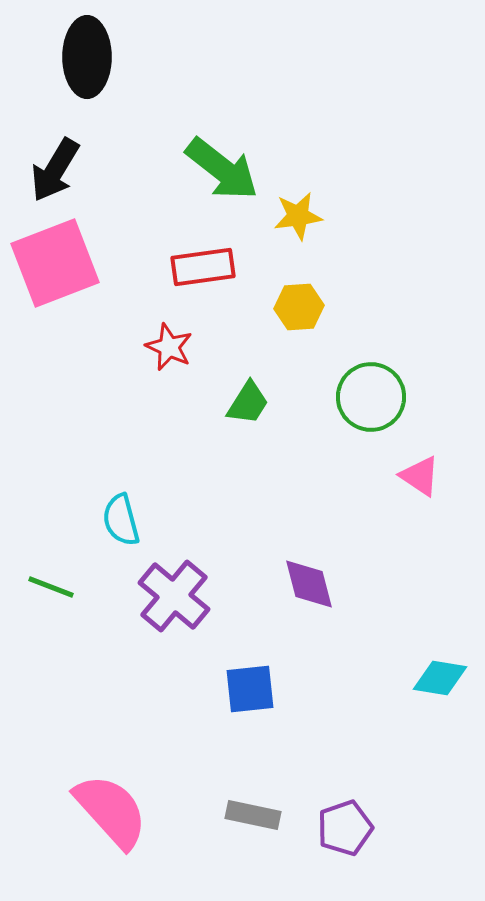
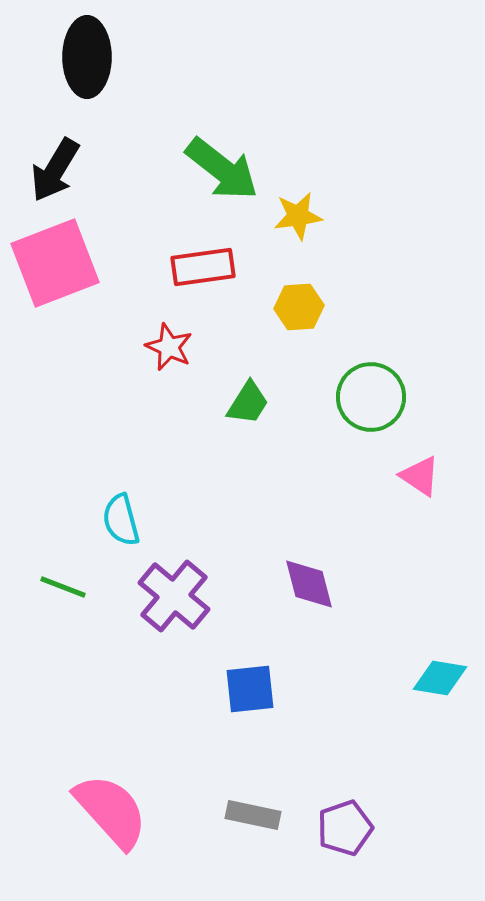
green line: moved 12 px right
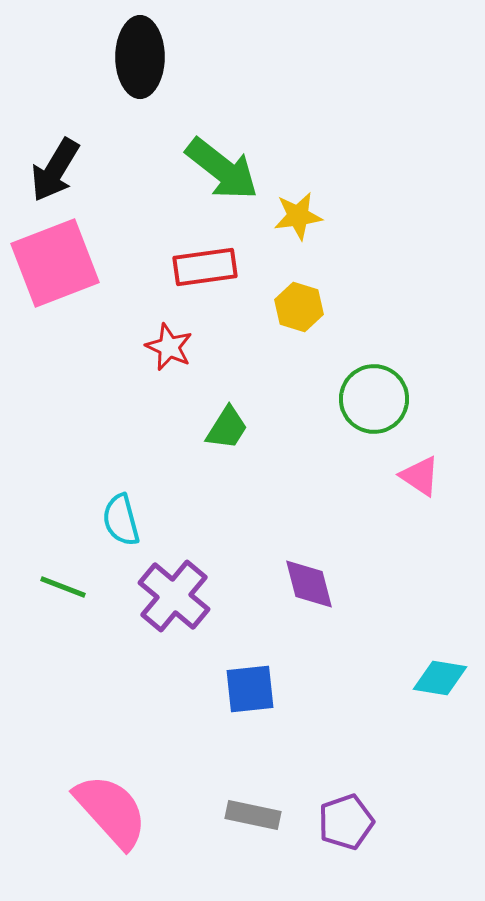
black ellipse: moved 53 px right
red rectangle: moved 2 px right
yellow hexagon: rotated 21 degrees clockwise
green circle: moved 3 px right, 2 px down
green trapezoid: moved 21 px left, 25 px down
purple pentagon: moved 1 px right, 6 px up
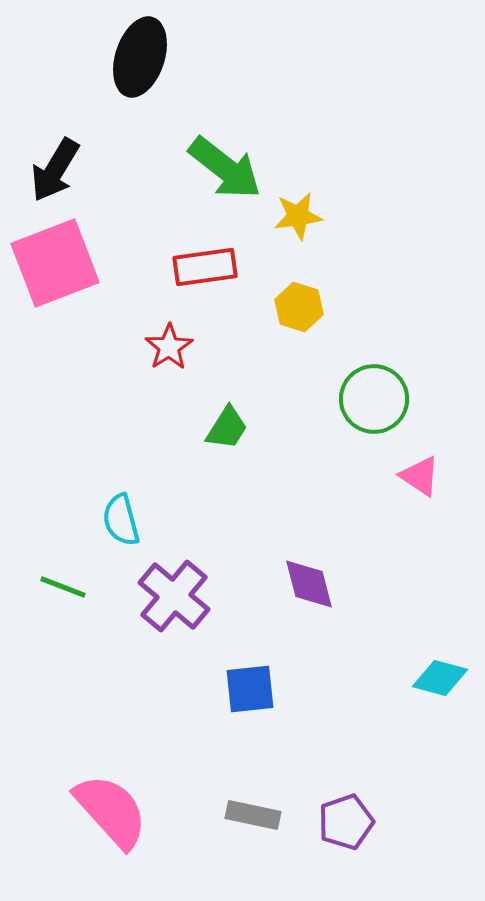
black ellipse: rotated 18 degrees clockwise
green arrow: moved 3 px right, 1 px up
red star: rotated 15 degrees clockwise
cyan diamond: rotated 6 degrees clockwise
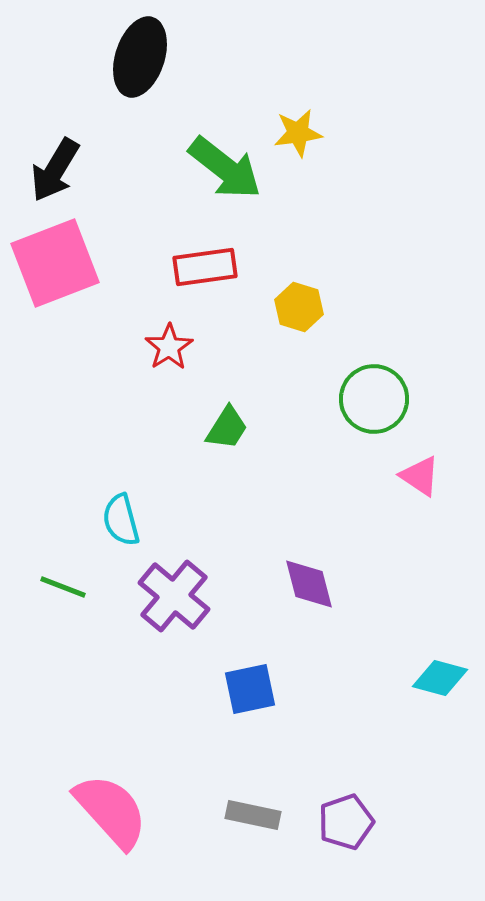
yellow star: moved 83 px up
blue square: rotated 6 degrees counterclockwise
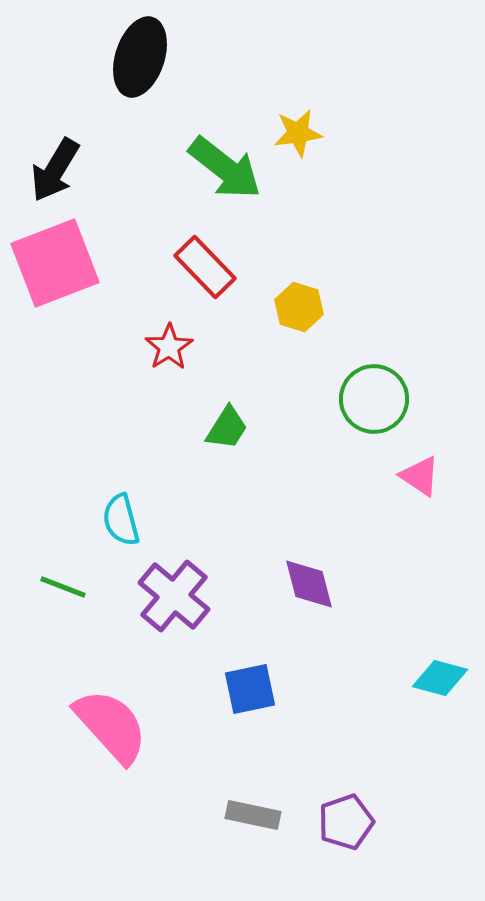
red rectangle: rotated 54 degrees clockwise
pink semicircle: moved 85 px up
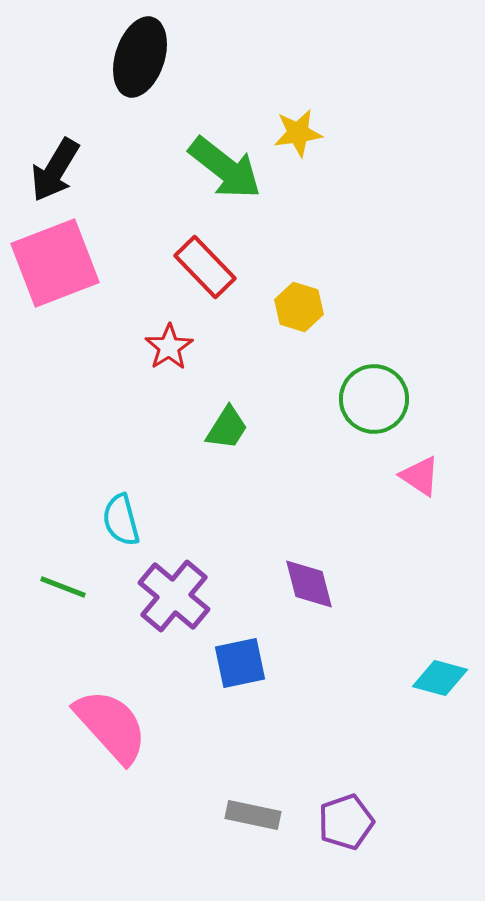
blue square: moved 10 px left, 26 px up
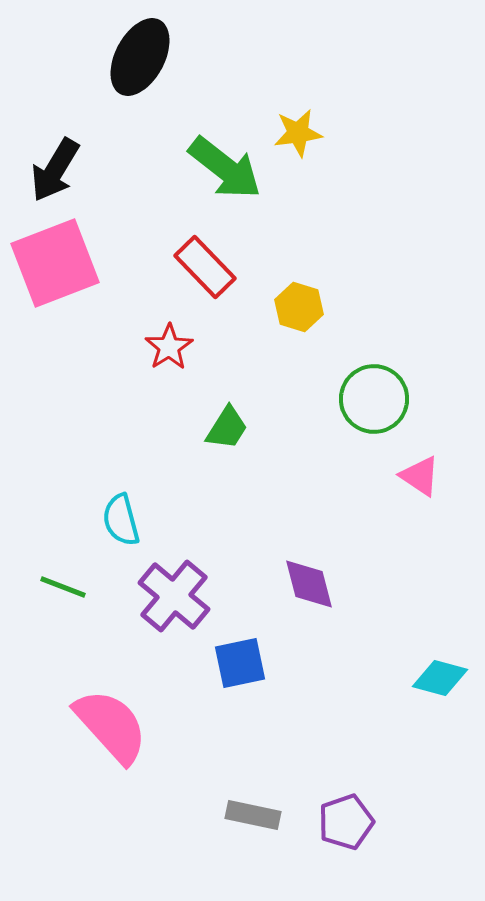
black ellipse: rotated 10 degrees clockwise
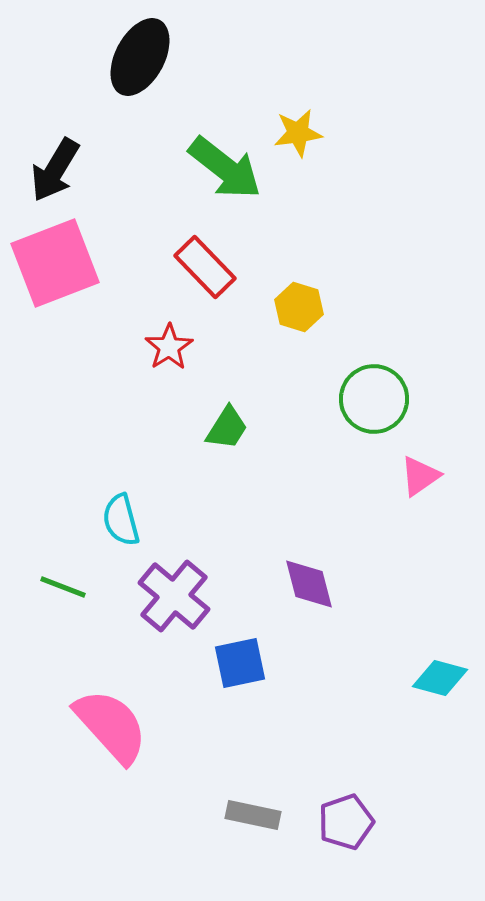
pink triangle: rotated 51 degrees clockwise
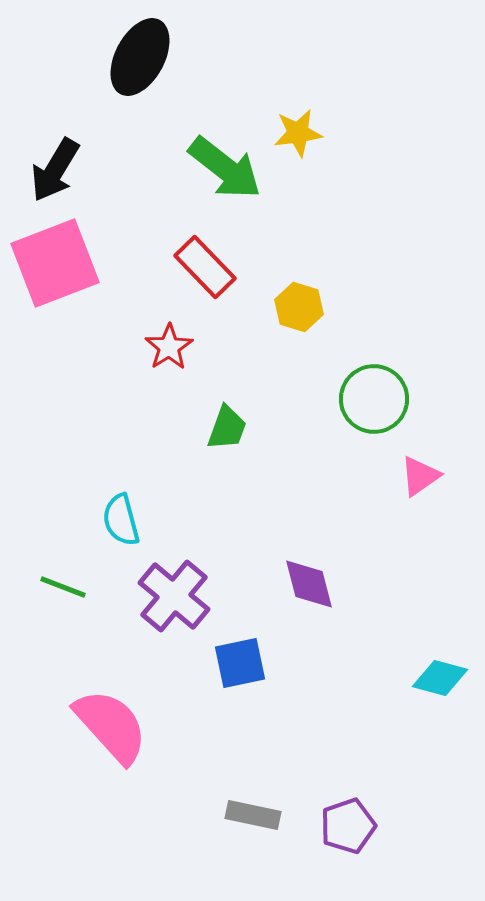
green trapezoid: rotated 12 degrees counterclockwise
purple pentagon: moved 2 px right, 4 px down
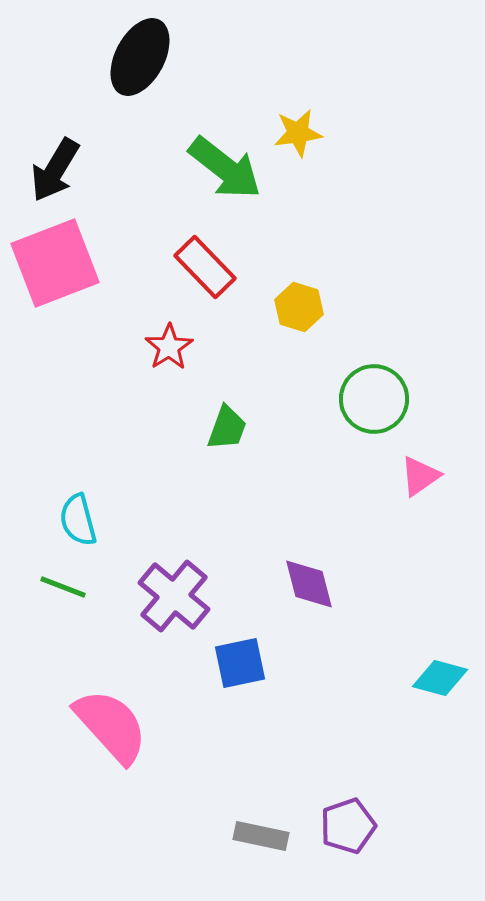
cyan semicircle: moved 43 px left
gray rectangle: moved 8 px right, 21 px down
